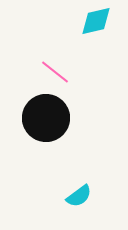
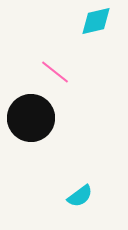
black circle: moved 15 px left
cyan semicircle: moved 1 px right
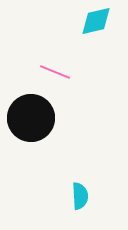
pink line: rotated 16 degrees counterclockwise
cyan semicircle: rotated 56 degrees counterclockwise
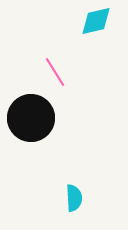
pink line: rotated 36 degrees clockwise
cyan semicircle: moved 6 px left, 2 px down
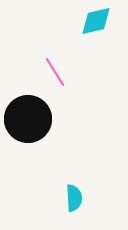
black circle: moved 3 px left, 1 px down
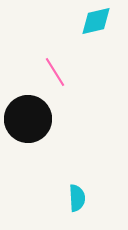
cyan semicircle: moved 3 px right
